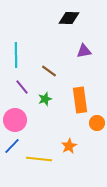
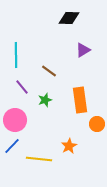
purple triangle: moved 1 px left, 1 px up; rotated 21 degrees counterclockwise
green star: moved 1 px down
orange circle: moved 1 px down
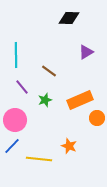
purple triangle: moved 3 px right, 2 px down
orange rectangle: rotated 75 degrees clockwise
orange circle: moved 6 px up
orange star: rotated 21 degrees counterclockwise
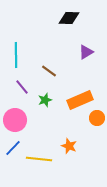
blue line: moved 1 px right, 2 px down
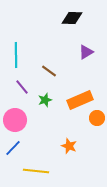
black diamond: moved 3 px right
yellow line: moved 3 px left, 12 px down
